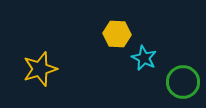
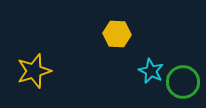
cyan star: moved 7 px right, 13 px down
yellow star: moved 6 px left, 2 px down
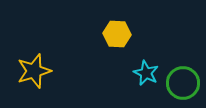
cyan star: moved 5 px left, 2 px down
green circle: moved 1 px down
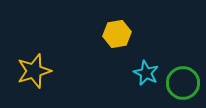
yellow hexagon: rotated 12 degrees counterclockwise
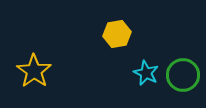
yellow star: rotated 20 degrees counterclockwise
green circle: moved 8 px up
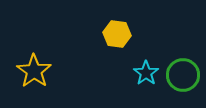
yellow hexagon: rotated 16 degrees clockwise
cyan star: rotated 10 degrees clockwise
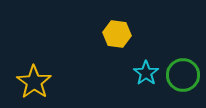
yellow star: moved 11 px down
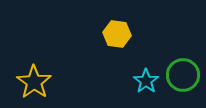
cyan star: moved 8 px down
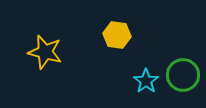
yellow hexagon: moved 1 px down
yellow star: moved 11 px right, 30 px up; rotated 20 degrees counterclockwise
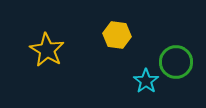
yellow star: moved 2 px right, 2 px up; rotated 16 degrees clockwise
green circle: moved 7 px left, 13 px up
